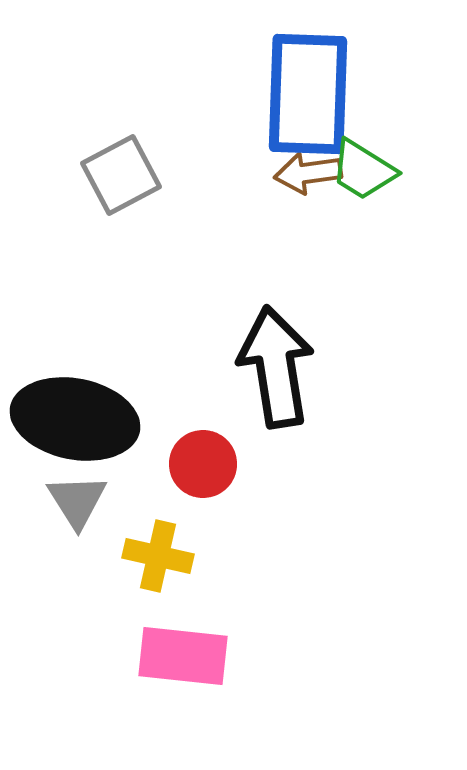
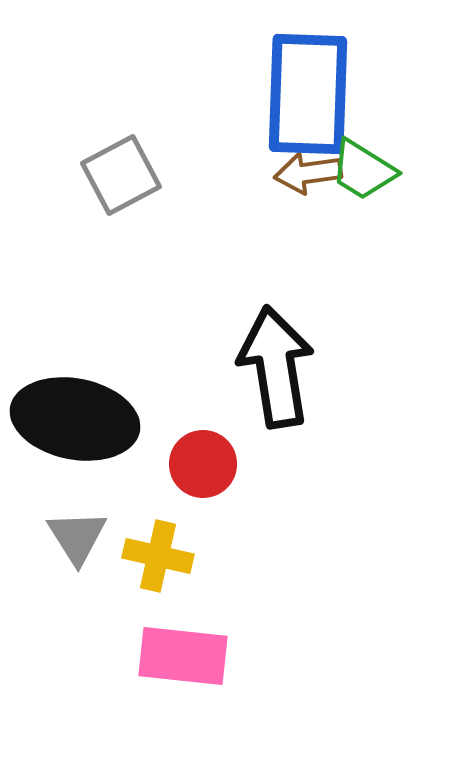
gray triangle: moved 36 px down
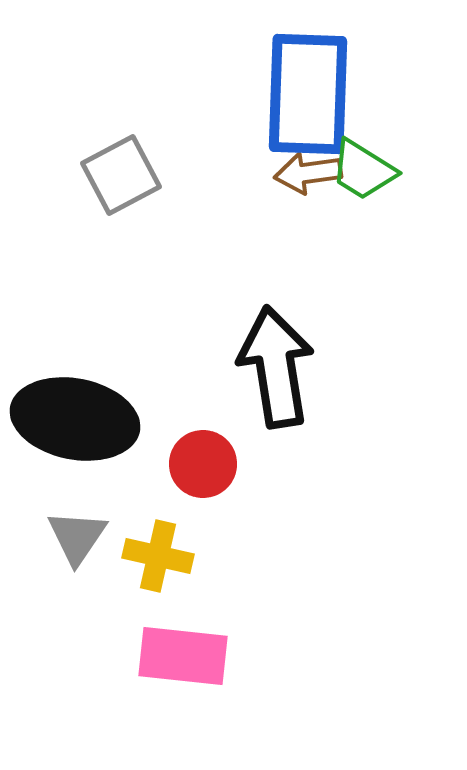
gray triangle: rotated 6 degrees clockwise
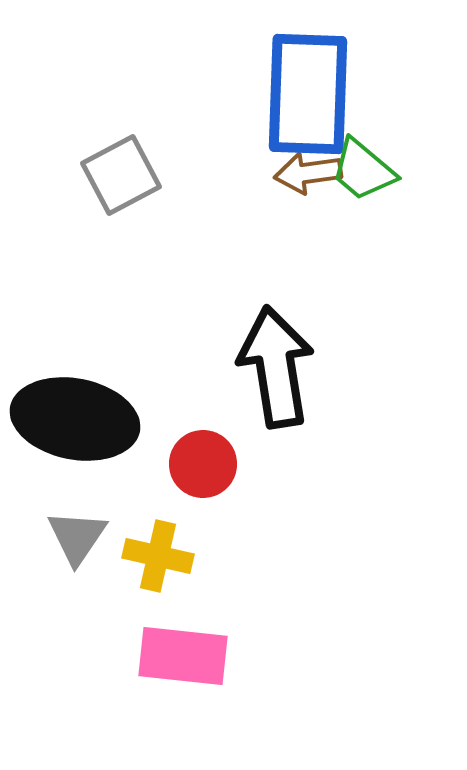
green trapezoid: rotated 8 degrees clockwise
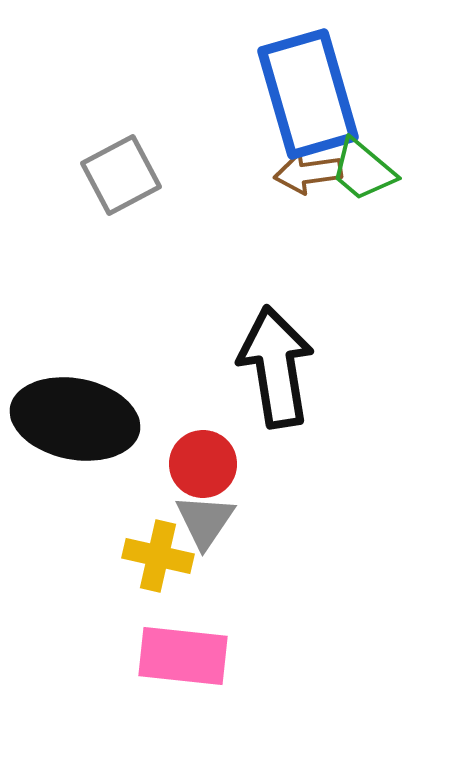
blue rectangle: rotated 18 degrees counterclockwise
gray triangle: moved 128 px right, 16 px up
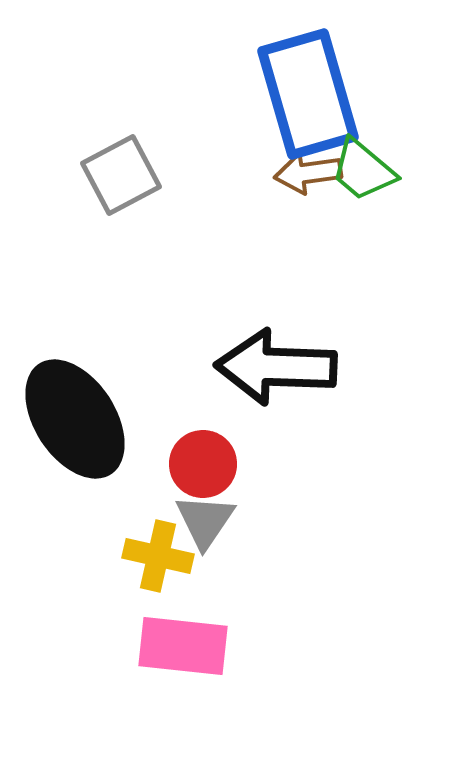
black arrow: rotated 79 degrees counterclockwise
black ellipse: rotated 46 degrees clockwise
pink rectangle: moved 10 px up
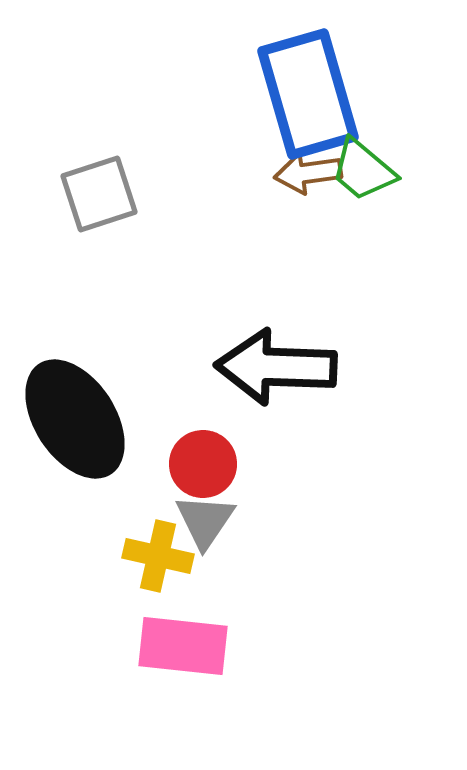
gray square: moved 22 px left, 19 px down; rotated 10 degrees clockwise
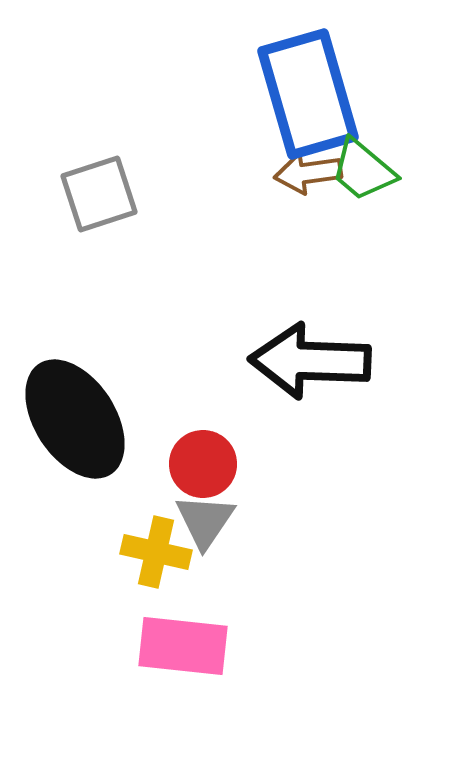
black arrow: moved 34 px right, 6 px up
yellow cross: moved 2 px left, 4 px up
